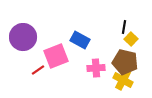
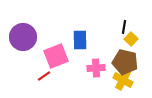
blue rectangle: rotated 60 degrees clockwise
red line: moved 6 px right, 6 px down
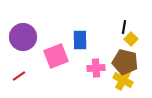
red line: moved 25 px left
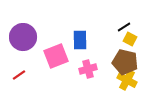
black line: rotated 48 degrees clockwise
yellow square: moved 1 px left; rotated 16 degrees counterclockwise
pink cross: moved 8 px left, 1 px down; rotated 12 degrees counterclockwise
red line: moved 1 px up
yellow cross: moved 4 px right
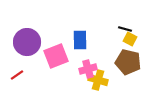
black line: moved 1 px right, 2 px down; rotated 48 degrees clockwise
purple circle: moved 4 px right, 5 px down
brown pentagon: moved 3 px right
red line: moved 2 px left
yellow cross: moved 29 px left; rotated 12 degrees counterclockwise
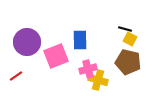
red line: moved 1 px left, 1 px down
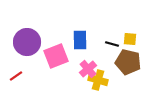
black line: moved 13 px left, 15 px down
yellow square: rotated 24 degrees counterclockwise
pink cross: rotated 24 degrees counterclockwise
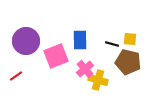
purple circle: moved 1 px left, 1 px up
pink cross: moved 3 px left
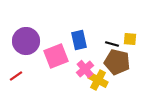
blue rectangle: moved 1 px left; rotated 12 degrees counterclockwise
brown pentagon: moved 11 px left
yellow cross: rotated 12 degrees clockwise
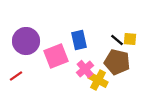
black line: moved 5 px right, 4 px up; rotated 24 degrees clockwise
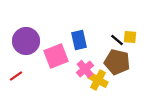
yellow square: moved 2 px up
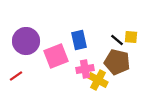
yellow square: moved 1 px right
pink cross: rotated 30 degrees clockwise
